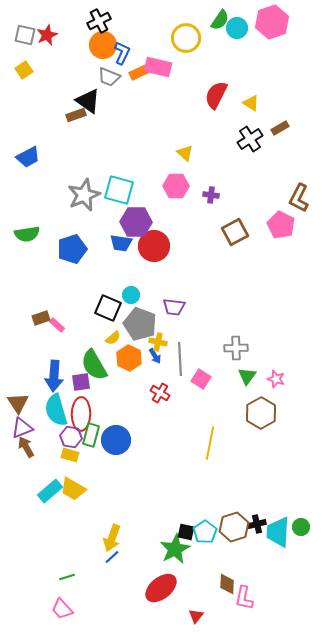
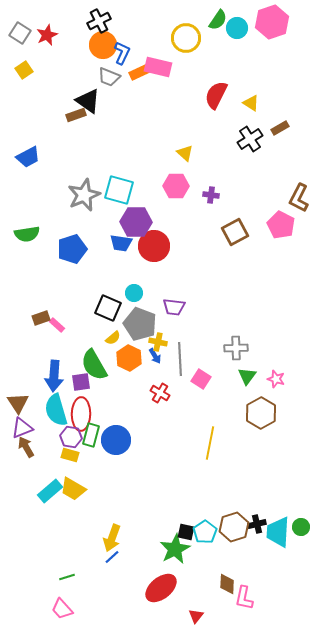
green semicircle at (220, 20): moved 2 px left
gray square at (25, 35): moved 5 px left, 2 px up; rotated 20 degrees clockwise
cyan circle at (131, 295): moved 3 px right, 2 px up
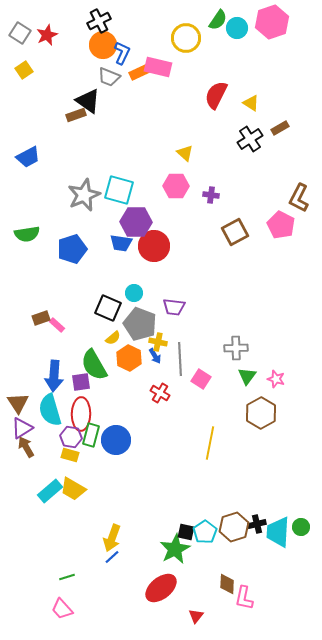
cyan semicircle at (56, 410): moved 6 px left
purple triangle at (22, 428): rotated 10 degrees counterclockwise
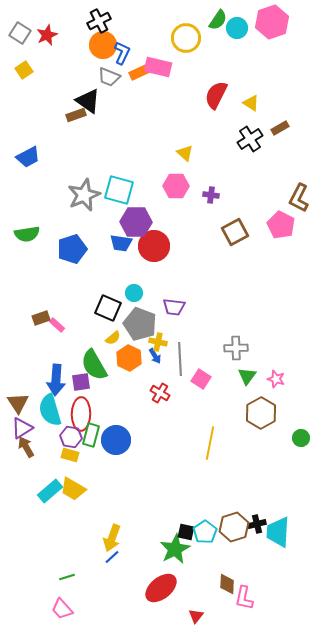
blue arrow at (54, 376): moved 2 px right, 4 px down
green circle at (301, 527): moved 89 px up
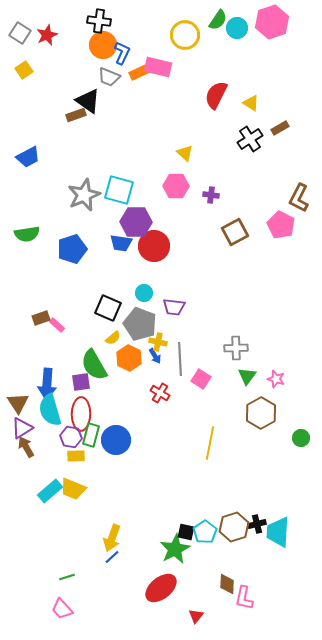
black cross at (99, 21): rotated 35 degrees clockwise
yellow circle at (186, 38): moved 1 px left, 3 px up
cyan circle at (134, 293): moved 10 px right
blue arrow at (56, 380): moved 9 px left, 4 px down
yellow rectangle at (70, 455): moved 6 px right, 1 px down; rotated 18 degrees counterclockwise
yellow trapezoid at (73, 489): rotated 8 degrees counterclockwise
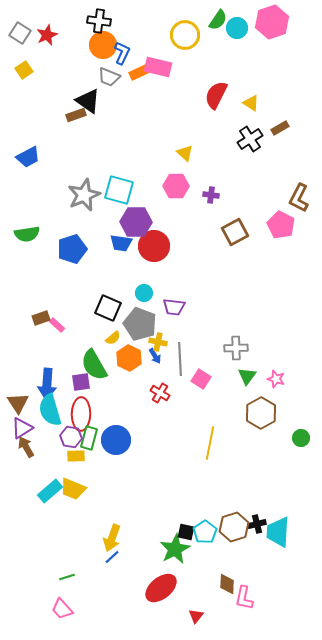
green rectangle at (91, 435): moved 2 px left, 3 px down
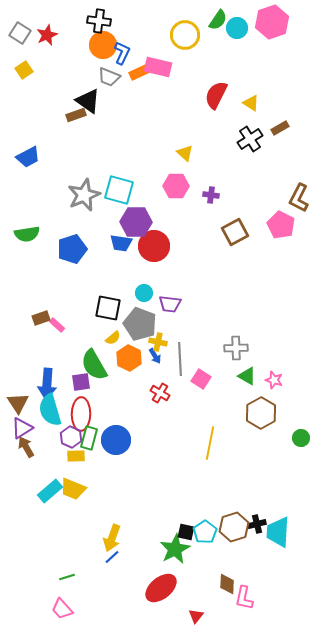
purple trapezoid at (174, 307): moved 4 px left, 3 px up
black square at (108, 308): rotated 12 degrees counterclockwise
green triangle at (247, 376): rotated 36 degrees counterclockwise
pink star at (276, 379): moved 2 px left, 1 px down
purple hexagon at (71, 437): rotated 15 degrees clockwise
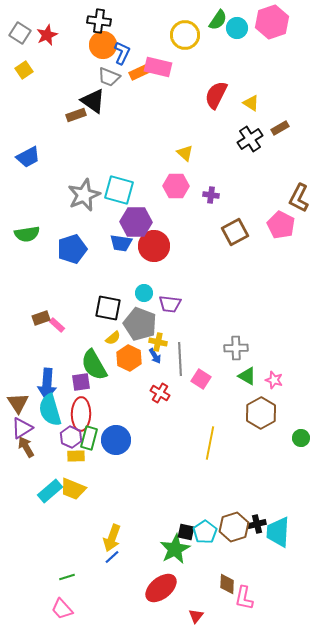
black triangle at (88, 101): moved 5 px right
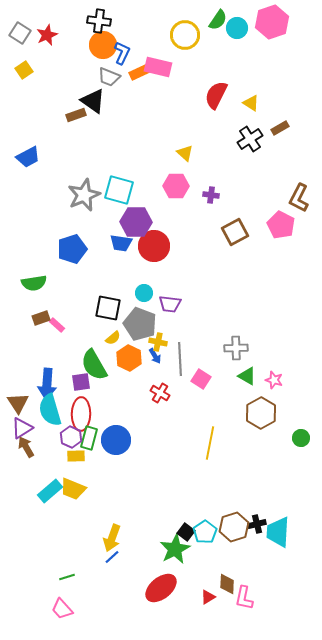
green semicircle at (27, 234): moved 7 px right, 49 px down
black square at (186, 532): rotated 24 degrees clockwise
red triangle at (196, 616): moved 12 px right, 19 px up; rotated 21 degrees clockwise
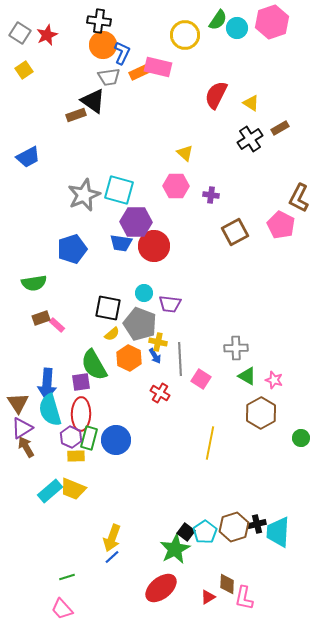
gray trapezoid at (109, 77): rotated 30 degrees counterclockwise
yellow semicircle at (113, 338): moved 1 px left, 4 px up
